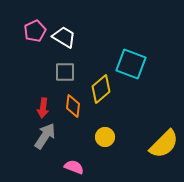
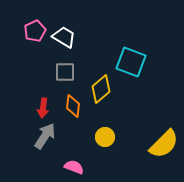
cyan square: moved 2 px up
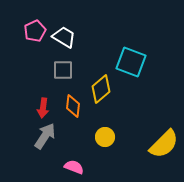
gray square: moved 2 px left, 2 px up
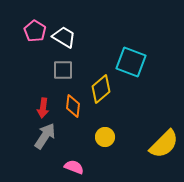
pink pentagon: rotated 15 degrees counterclockwise
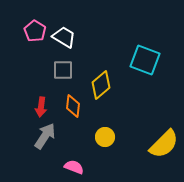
cyan square: moved 14 px right, 2 px up
yellow diamond: moved 4 px up
red arrow: moved 2 px left, 1 px up
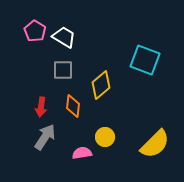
gray arrow: moved 1 px down
yellow semicircle: moved 9 px left
pink semicircle: moved 8 px right, 14 px up; rotated 30 degrees counterclockwise
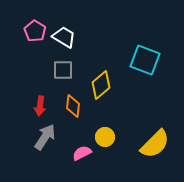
red arrow: moved 1 px left, 1 px up
pink semicircle: rotated 18 degrees counterclockwise
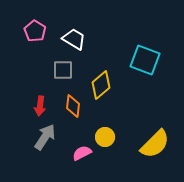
white trapezoid: moved 10 px right, 2 px down
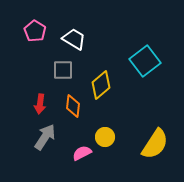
cyan square: moved 1 px down; rotated 32 degrees clockwise
red arrow: moved 2 px up
yellow semicircle: rotated 12 degrees counterclockwise
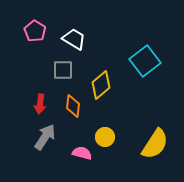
pink semicircle: rotated 42 degrees clockwise
